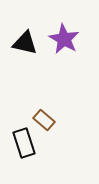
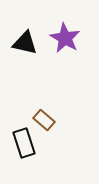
purple star: moved 1 px right, 1 px up
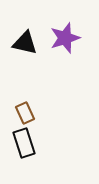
purple star: rotated 24 degrees clockwise
brown rectangle: moved 19 px left, 7 px up; rotated 25 degrees clockwise
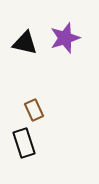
brown rectangle: moved 9 px right, 3 px up
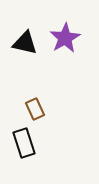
purple star: rotated 12 degrees counterclockwise
brown rectangle: moved 1 px right, 1 px up
